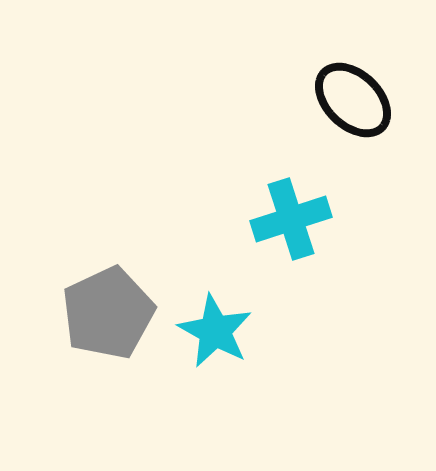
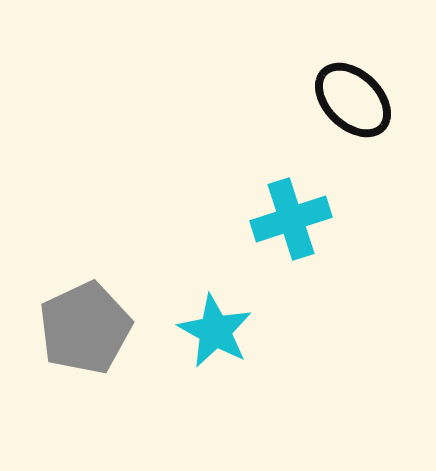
gray pentagon: moved 23 px left, 15 px down
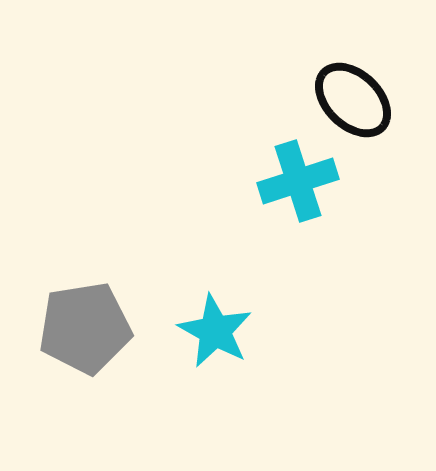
cyan cross: moved 7 px right, 38 px up
gray pentagon: rotated 16 degrees clockwise
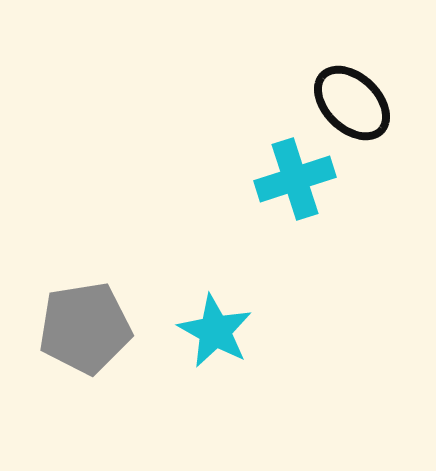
black ellipse: moved 1 px left, 3 px down
cyan cross: moved 3 px left, 2 px up
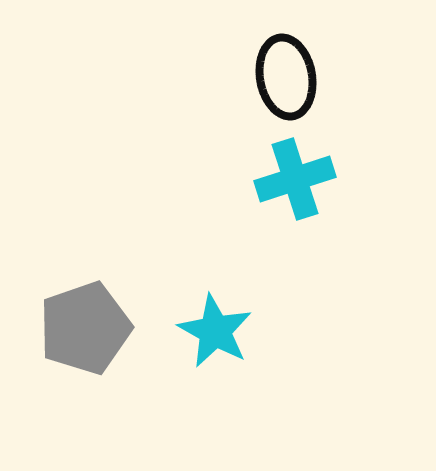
black ellipse: moved 66 px left, 26 px up; rotated 36 degrees clockwise
gray pentagon: rotated 10 degrees counterclockwise
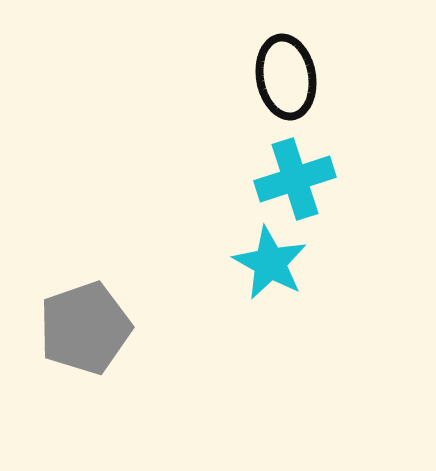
cyan star: moved 55 px right, 68 px up
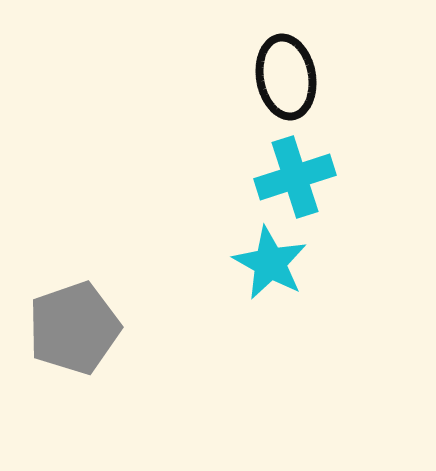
cyan cross: moved 2 px up
gray pentagon: moved 11 px left
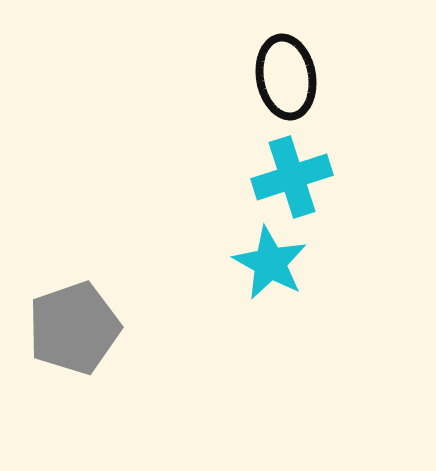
cyan cross: moved 3 px left
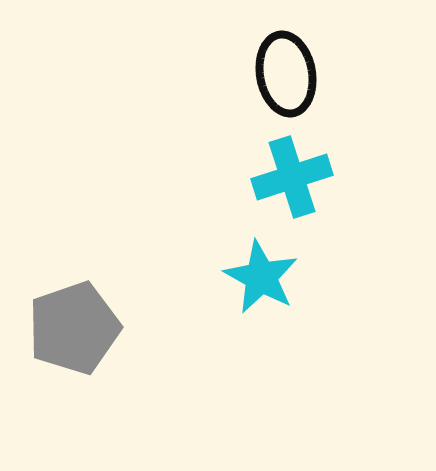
black ellipse: moved 3 px up
cyan star: moved 9 px left, 14 px down
